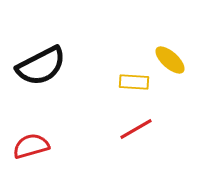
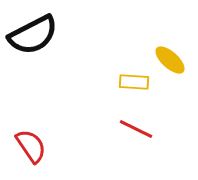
black semicircle: moved 8 px left, 31 px up
red line: rotated 56 degrees clockwise
red semicircle: rotated 72 degrees clockwise
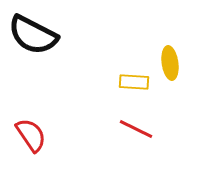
black semicircle: rotated 54 degrees clockwise
yellow ellipse: moved 3 px down; rotated 40 degrees clockwise
red semicircle: moved 11 px up
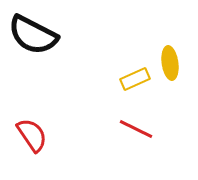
yellow rectangle: moved 1 px right, 3 px up; rotated 28 degrees counterclockwise
red semicircle: moved 1 px right
